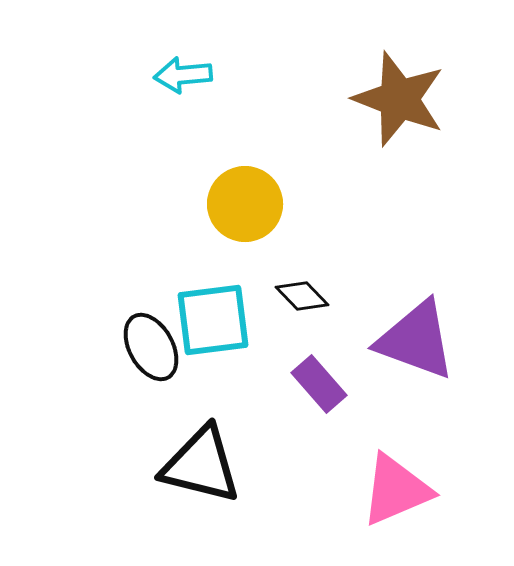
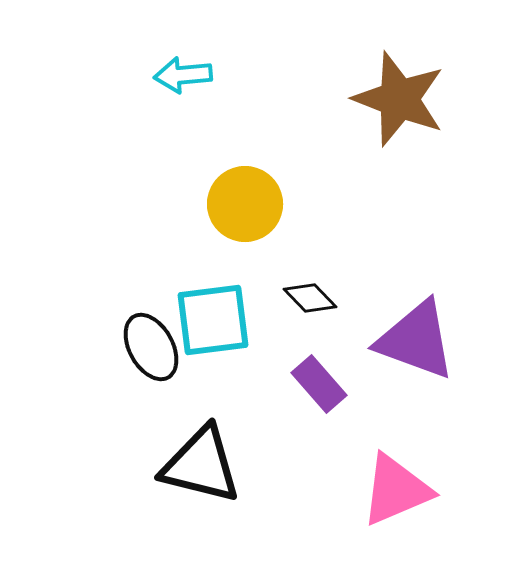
black diamond: moved 8 px right, 2 px down
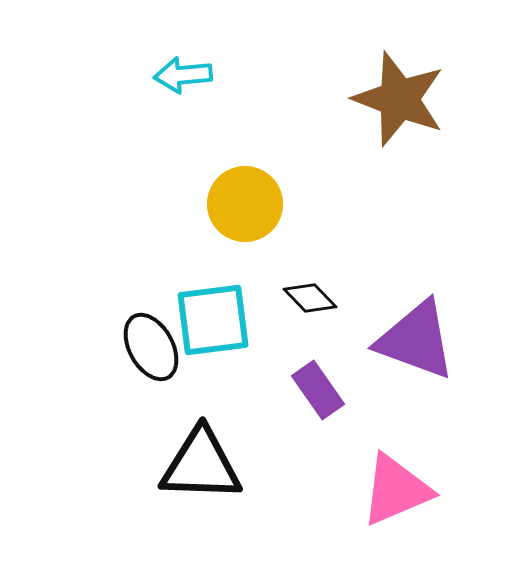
purple rectangle: moved 1 px left, 6 px down; rotated 6 degrees clockwise
black triangle: rotated 12 degrees counterclockwise
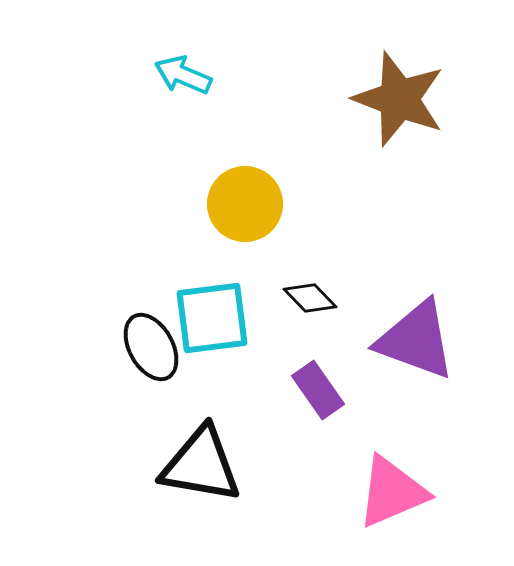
cyan arrow: rotated 28 degrees clockwise
cyan square: moved 1 px left, 2 px up
black triangle: rotated 8 degrees clockwise
pink triangle: moved 4 px left, 2 px down
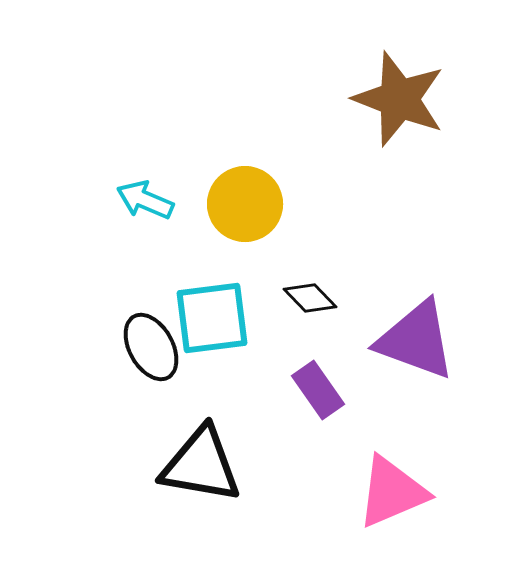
cyan arrow: moved 38 px left, 125 px down
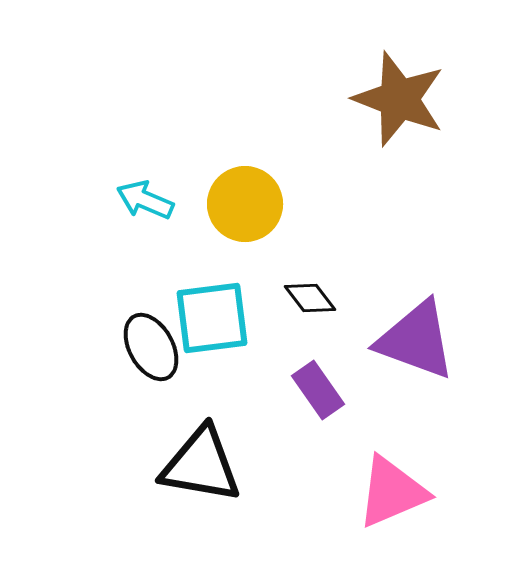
black diamond: rotated 6 degrees clockwise
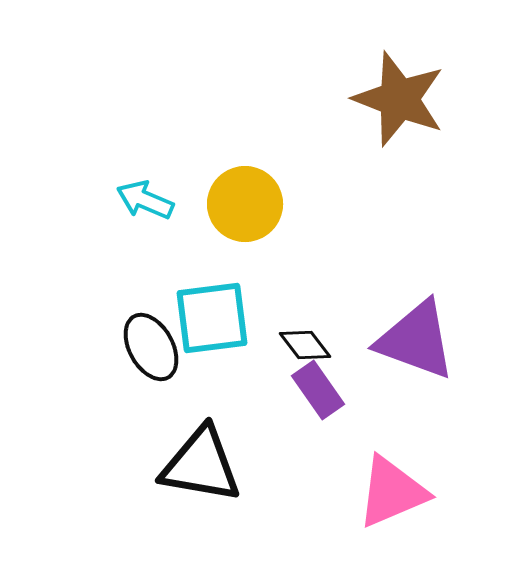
black diamond: moved 5 px left, 47 px down
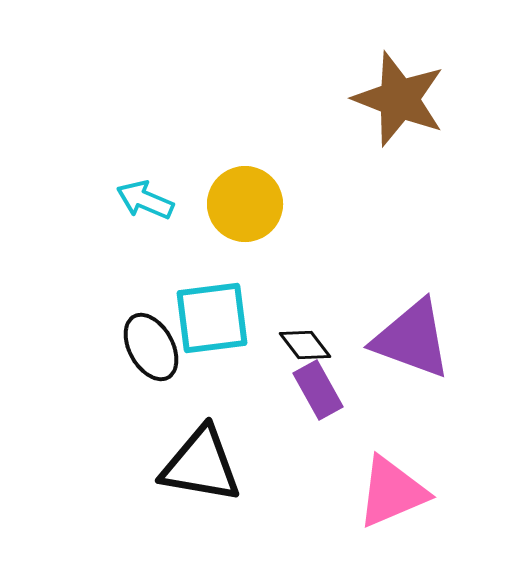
purple triangle: moved 4 px left, 1 px up
purple rectangle: rotated 6 degrees clockwise
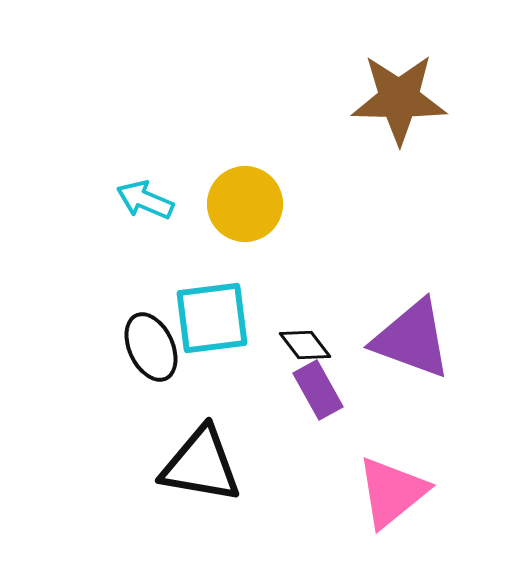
brown star: rotated 20 degrees counterclockwise
black ellipse: rotated 4 degrees clockwise
pink triangle: rotated 16 degrees counterclockwise
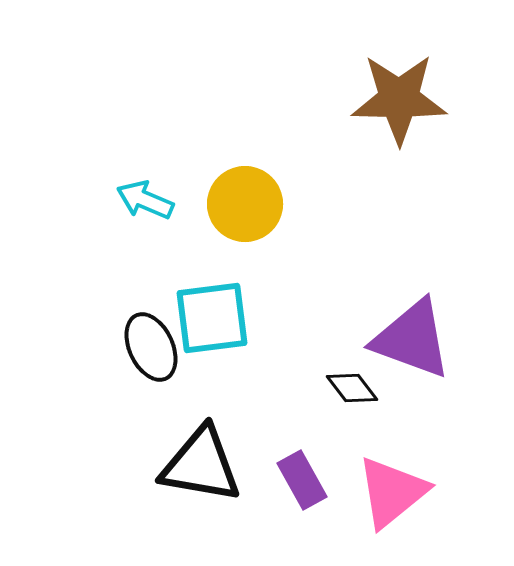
black diamond: moved 47 px right, 43 px down
purple rectangle: moved 16 px left, 90 px down
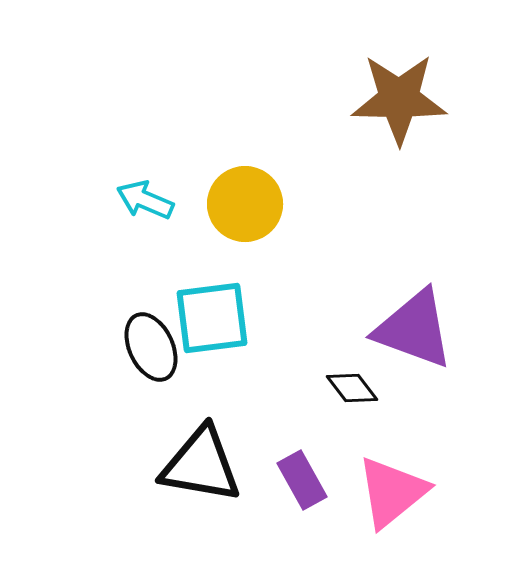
purple triangle: moved 2 px right, 10 px up
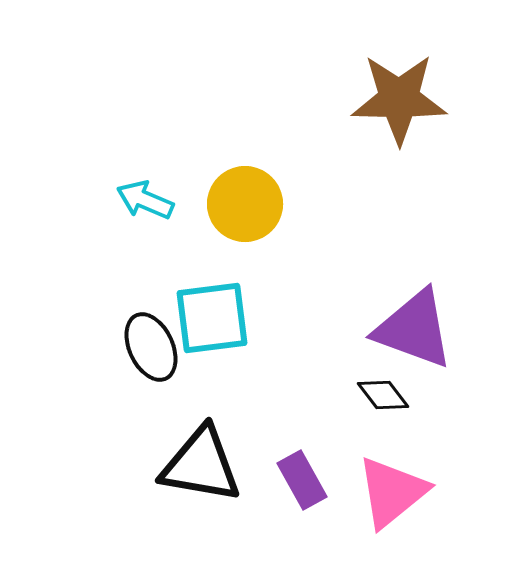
black diamond: moved 31 px right, 7 px down
